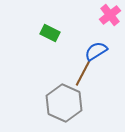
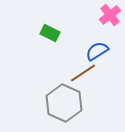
blue semicircle: moved 1 px right
brown line: rotated 28 degrees clockwise
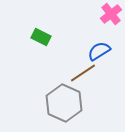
pink cross: moved 1 px right, 1 px up
green rectangle: moved 9 px left, 4 px down
blue semicircle: moved 2 px right
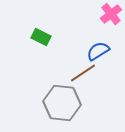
blue semicircle: moved 1 px left
gray hexagon: moved 2 px left; rotated 18 degrees counterclockwise
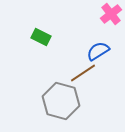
gray hexagon: moved 1 px left, 2 px up; rotated 9 degrees clockwise
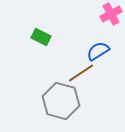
pink cross: rotated 10 degrees clockwise
brown line: moved 2 px left
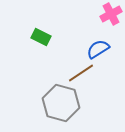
blue semicircle: moved 2 px up
gray hexagon: moved 2 px down
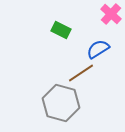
pink cross: rotated 20 degrees counterclockwise
green rectangle: moved 20 px right, 7 px up
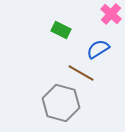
brown line: rotated 64 degrees clockwise
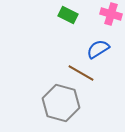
pink cross: rotated 25 degrees counterclockwise
green rectangle: moved 7 px right, 15 px up
